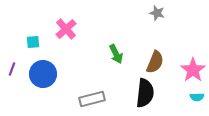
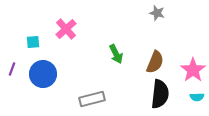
black semicircle: moved 15 px right, 1 px down
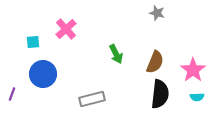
purple line: moved 25 px down
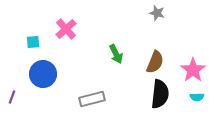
purple line: moved 3 px down
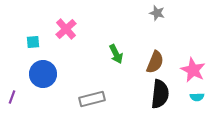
pink star: rotated 10 degrees counterclockwise
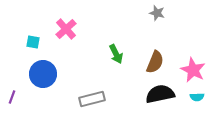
cyan square: rotated 16 degrees clockwise
black semicircle: rotated 108 degrees counterclockwise
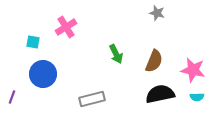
pink cross: moved 2 px up; rotated 10 degrees clockwise
brown semicircle: moved 1 px left, 1 px up
pink star: rotated 15 degrees counterclockwise
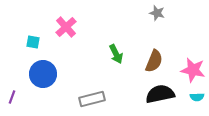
pink cross: rotated 10 degrees counterclockwise
